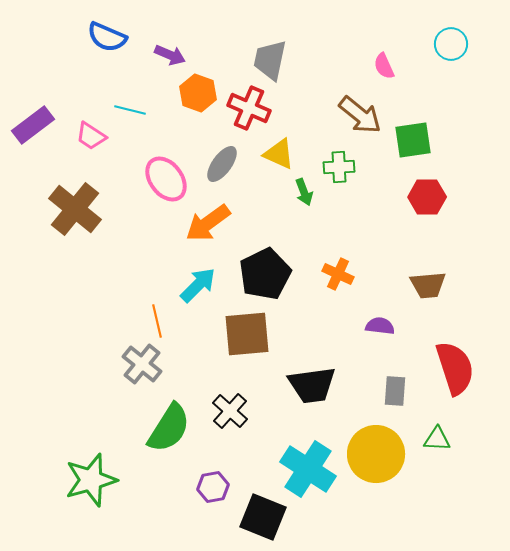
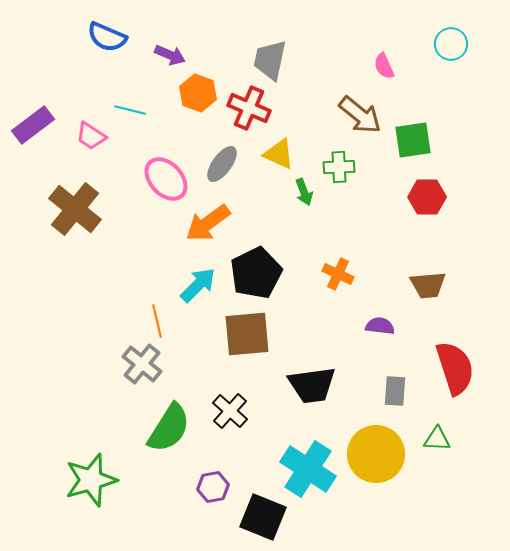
pink ellipse: rotated 6 degrees counterclockwise
black pentagon: moved 9 px left, 1 px up
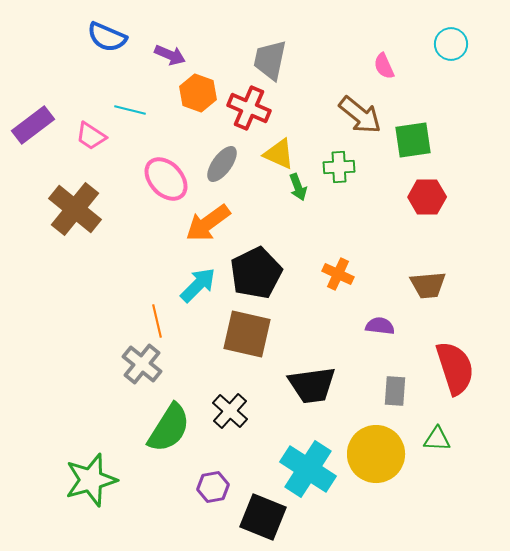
green arrow: moved 6 px left, 5 px up
brown square: rotated 18 degrees clockwise
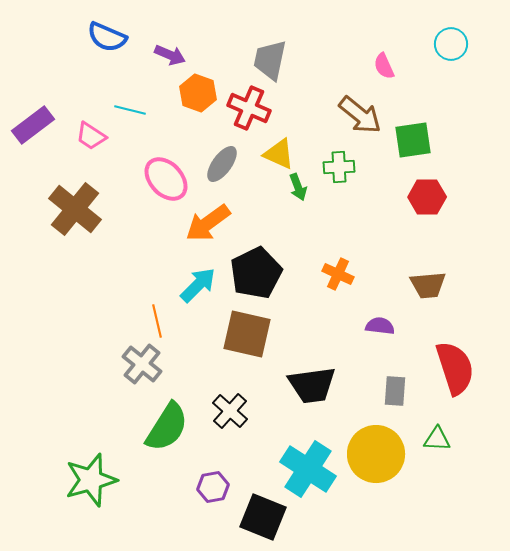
green semicircle: moved 2 px left, 1 px up
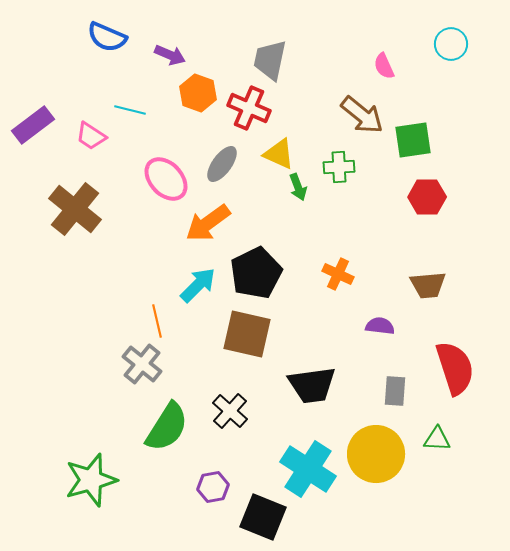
brown arrow: moved 2 px right
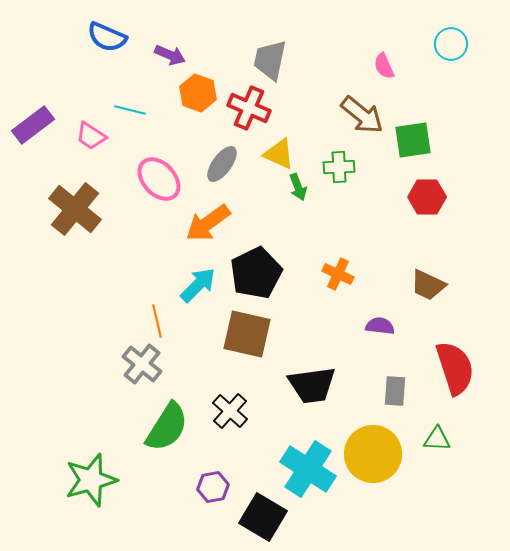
pink ellipse: moved 7 px left
brown trapezoid: rotated 30 degrees clockwise
yellow circle: moved 3 px left
black square: rotated 9 degrees clockwise
